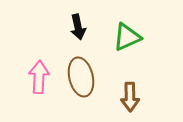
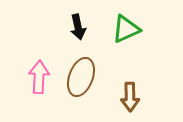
green triangle: moved 1 px left, 8 px up
brown ellipse: rotated 33 degrees clockwise
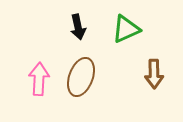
pink arrow: moved 2 px down
brown arrow: moved 24 px right, 23 px up
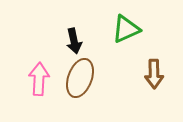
black arrow: moved 4 px left, 14 px down
brown ellipse: moved 1 px left, 1 px down
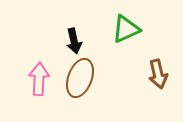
brown arrow: moved 4 px right; rotated 12 degrees counterclockwise
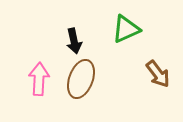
brown arrow: rotated 24 degrees counterclockwise
brown ellipse: moved 1 px right, 1 px down
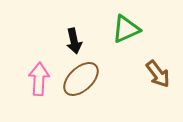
brown ellipse: rotated 27 degrees clockwise
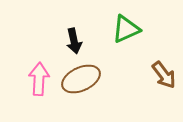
brown arrow: moved 6 px right, 1 px down
brown ellipse: rotated 18 degrees clockwise
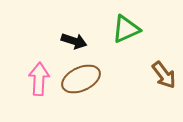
black arrow: rotated 60 degrees counterclockwise
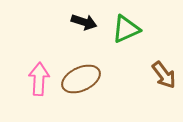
black arrow: moved 10 px right, 19 px up
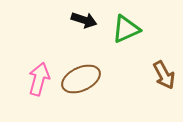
black arrow: moved 2 px up
brown arrow: rotated 8 degrees clockwise
pink arrow: rotated 12 degrees clockwise
